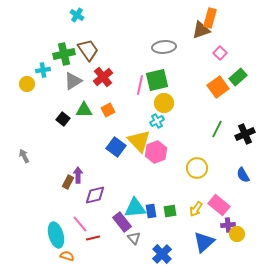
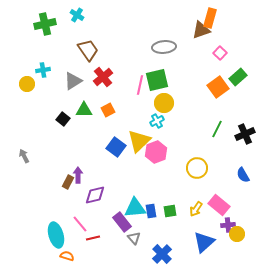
green cross at (64, 54): moved 19 px left, 30 px up
yellow triangle at (139, 141): rotated 30 degrees clockwise
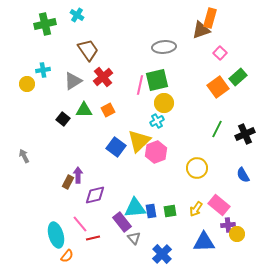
blue triangle at (204, 242): rotated 40 degrees clockwise
orange semicircle at (67, 256): rotated 112 degrees clockwise
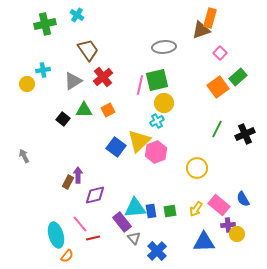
blue semicircle at (243, 175): moved 24 px down
blue cross at (162, 254): moved 5 px left, 3 px up
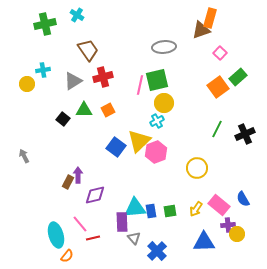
red cross at (103, 77): rotated 24 degrees clockwise
purple rectangle at (122, 222): rotated 36 degrees clockwise
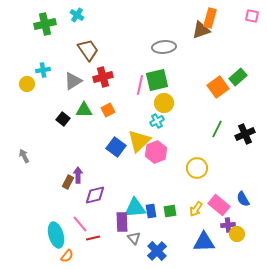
pink square at (220, 53): moved 32 px right, 37 px up; rotated 32 degrees counterclockwise
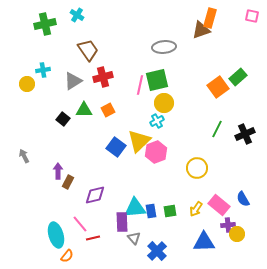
purple arrow at (78, 175): moved 20 px left, 4 px up
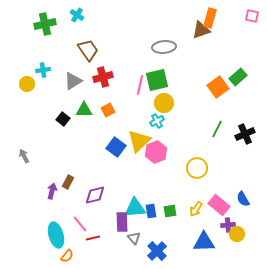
purple arrow at (58, 171): moved 6 px left, 20 px down; rotated 14 degrees clockwise
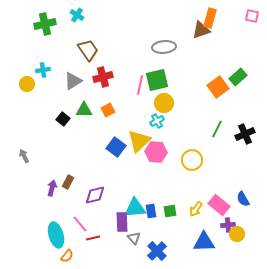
pink hexagon at (156, 152): rotated 25 degrees clockwise
yellow circle at (197, 168): moved 5 px left, 8 px up
purple arrow at (52, 191): moved 3 px up
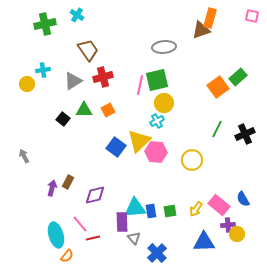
blue cross at (157, 251): moved 2 px down
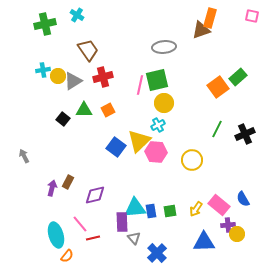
yellow circle at (27, 84): moved 31 px right, 8 px up
cyan cross at (157, 121): moved 1 px right, 4 px down
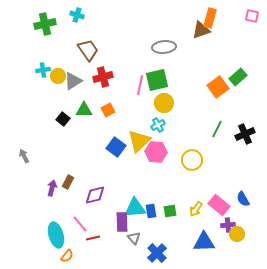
cyan cross at (77, 15): rotated 16 degrees counterclockwise
